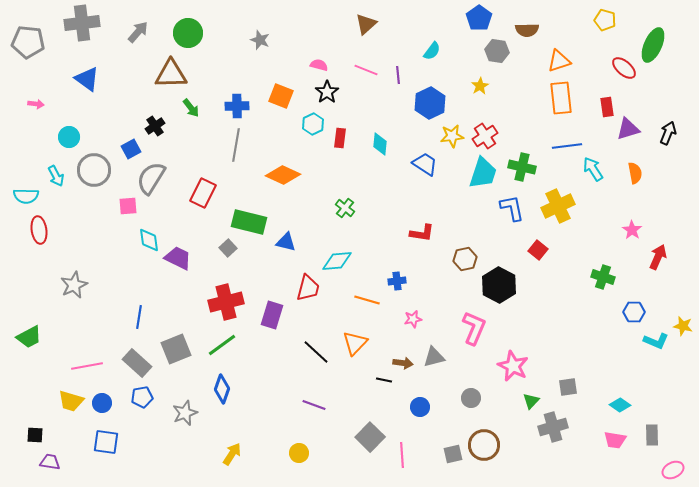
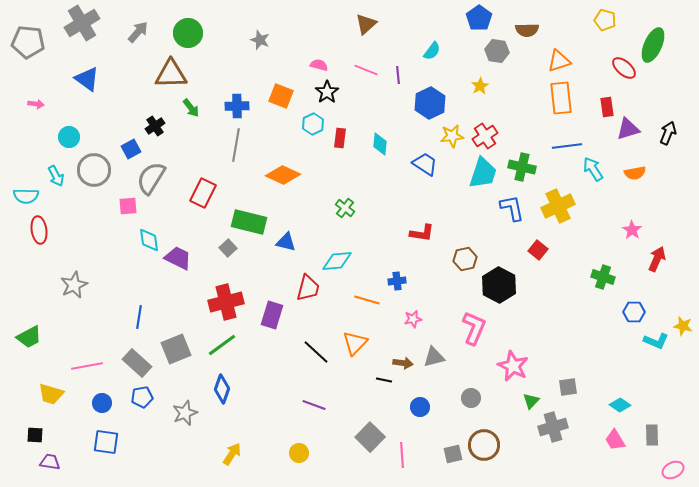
gray cross at (82, 23): rotated 24 degrees counterclockwise
orange semicircle at (635, 173): rotated 90 degrees clockwise
red arrow at (658, 257): moved 1 px left, 2 px down
yellow trapezoid at (71, 401): moved 20 px left, 7 px up
pink trapezoid at (615, 440): rotated 50 degrees clockwise
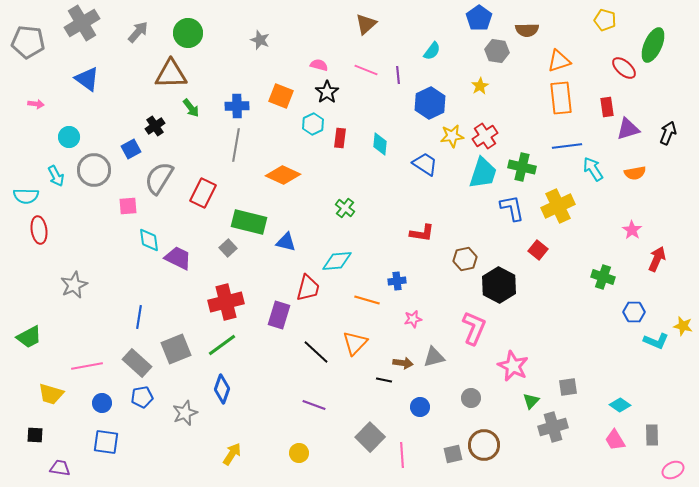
gray semicircle at (151, 178): moved 8 px right
purple rectangle at (272, 315): moved 7 px right
purple trapezoid at (50, 462): moved 10 px right, 6 px down
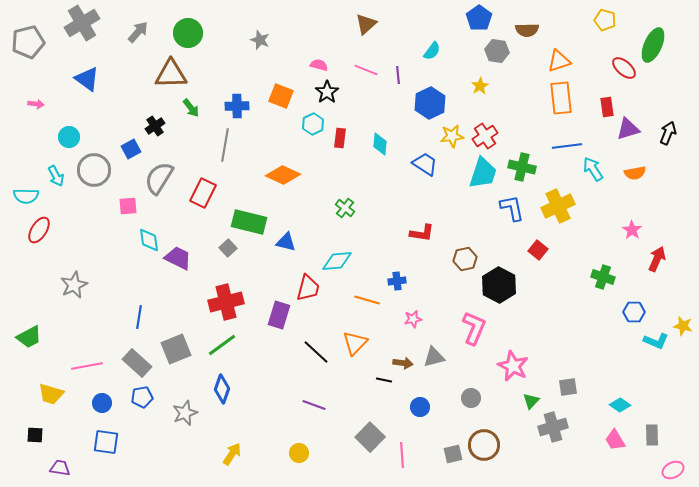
gray pentagon at (28, 42): rotated 20 degrees counterclockwise
gray line at (236, 145): moved 11 px left
red ellipse at (39, 230): rotated 40 degrees clockwise
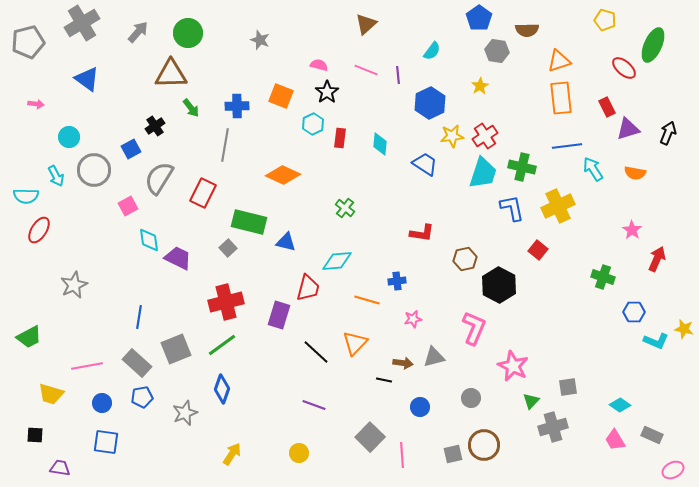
red rectangle at (607, 107): rotated 18 degrees counterclockwise
orange semicircle at (635, 173): rotated 20 degrees clockwise
pink square at (128, 206): rotated 24 degrees counterclockwise
yellow star at (683, 326): moved 1 px right, 3 px down
gray rectangle at (652, 435): rotated 65 degrees counterclockwise
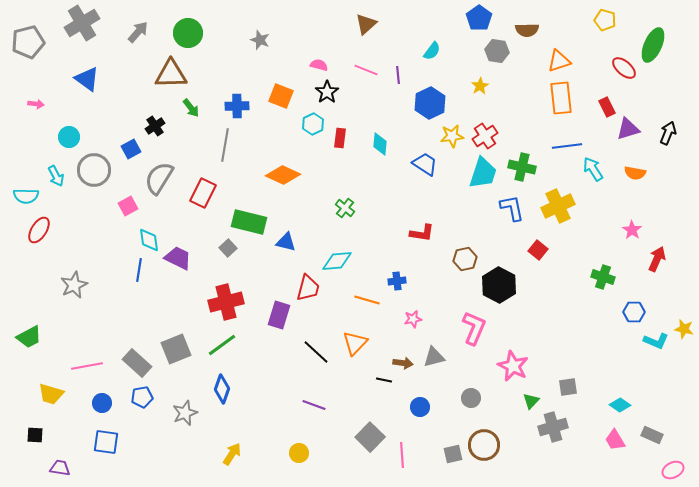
blue line at (139, 317): moved 47 px up
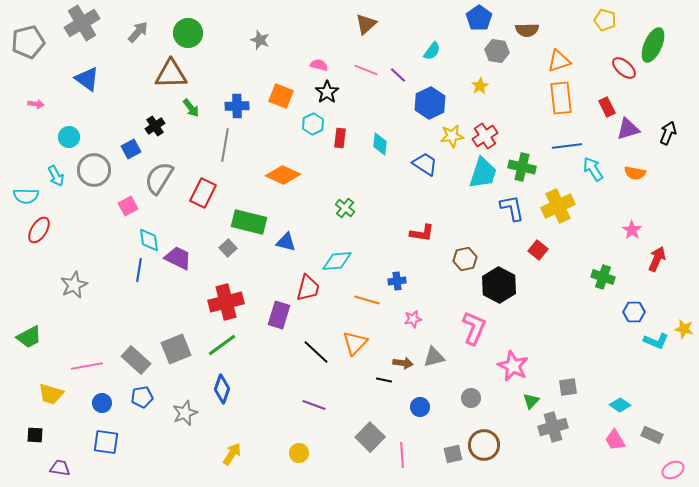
purple line at (398, 75): rotated 42 degrees counterclockwise
gray rectangle at (137, 363): moved 1 px left, 3 px up
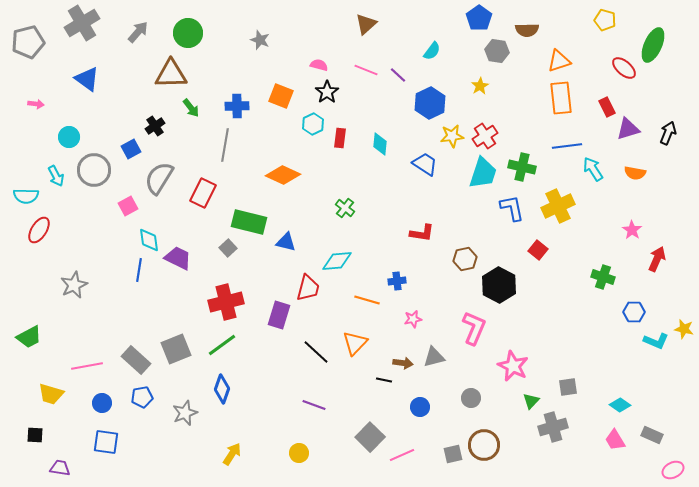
pink line at (402, 455): rotated 70 degrees clockwise
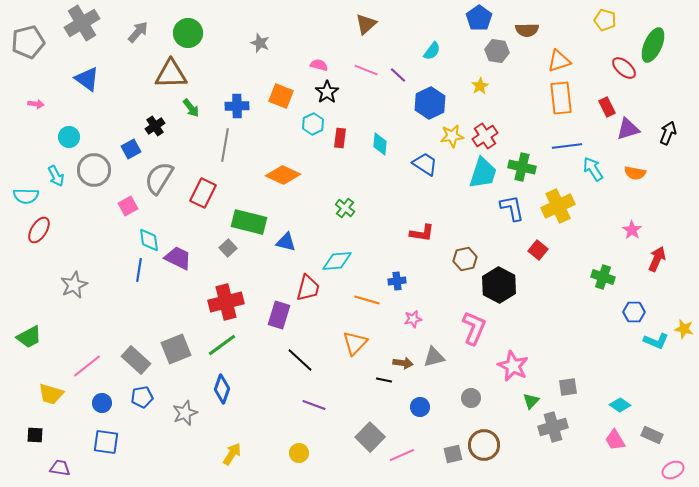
gray star at (260, 40): moved 3 px down
black line at (316, 352): moved 16 px left, 8 px down
pink line at (87, 366): rotated 28 degrees counterclockwise
